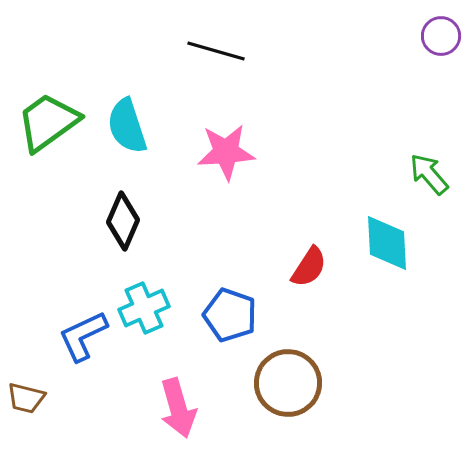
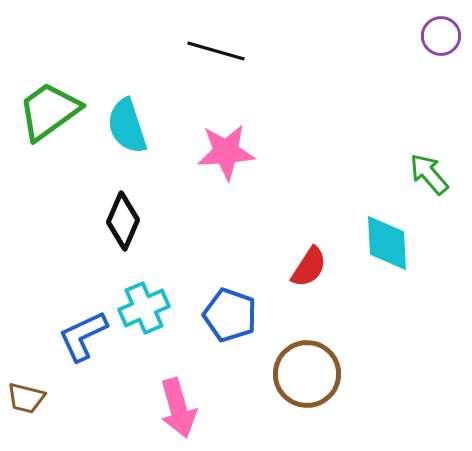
green trapezoid: moved 1 px right, 11 px up
brown circle: moved 19 px right, 9 px up
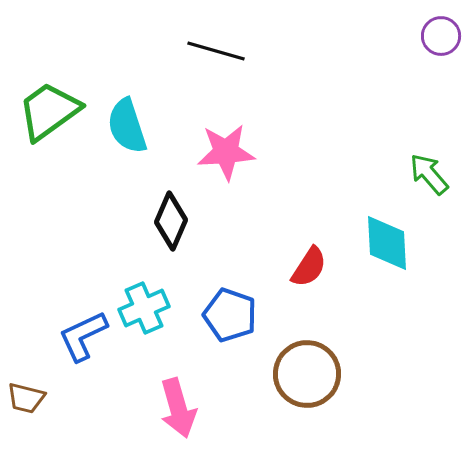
black diamond: moved 48 px right
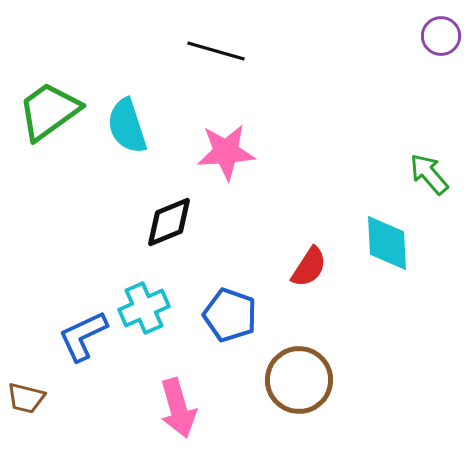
black diamond: moved 2 px left, 1 px down; rotated 44 degrees clockwise
brown circle: moved 8 px left, 6 px down
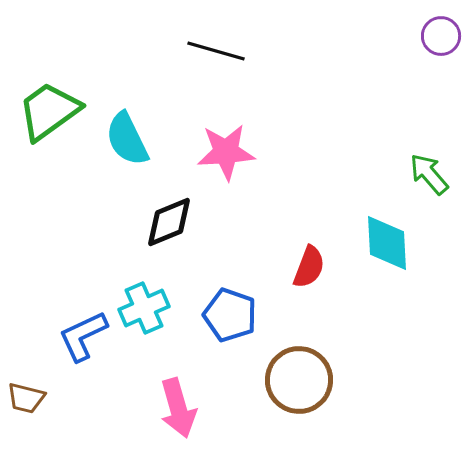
cyan semicircle: moved 13 px down; rotated 8 degrees counterclockwise
red semicircle: rotated 12 degrees counterclockwise
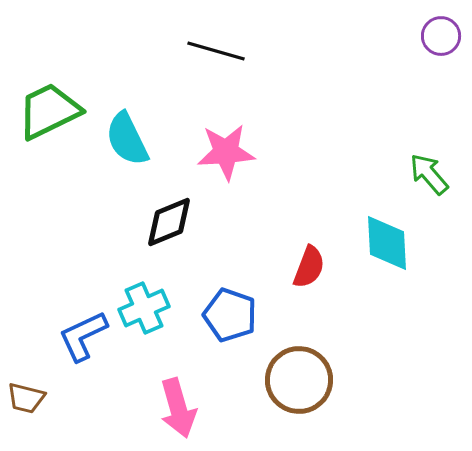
green trapezoid: rotated 10 degrees clockwise
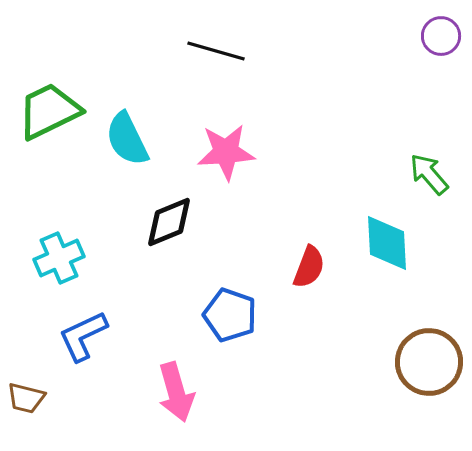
cyan cross: moved 85 px left, 50 px up
brown circle: moved 130 px right, 18 px up
pink arrow: moved 2 px left, 16 px up
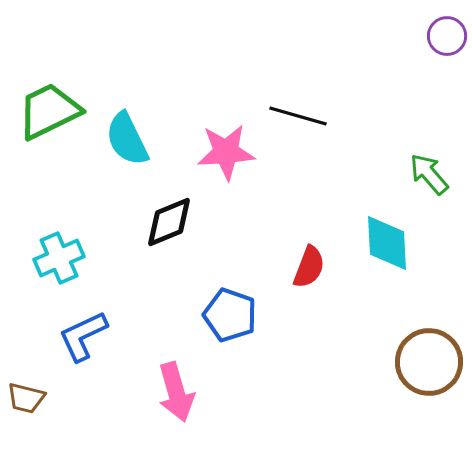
purple circle: moved 6 px right
black line: moved 82 px right, 65 px down
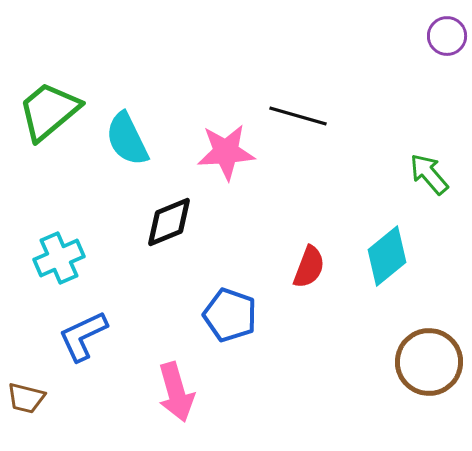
green trapezoid: rotated 14 degrees counterclockwise
cyan diamond: moved 13 px down; rotated 54 degrees clockwise
